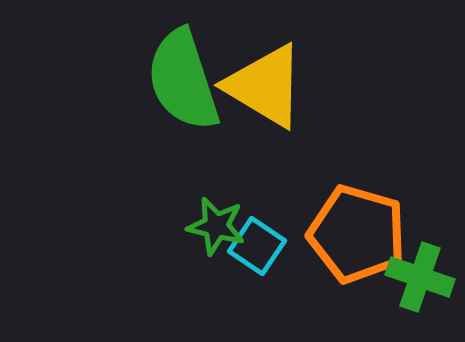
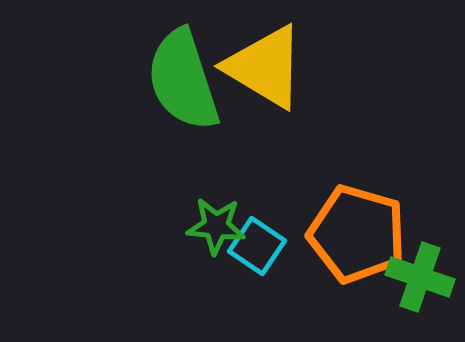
yellow triangle: moved 19 px up
green star: rotated 8 degrees counterclockwise
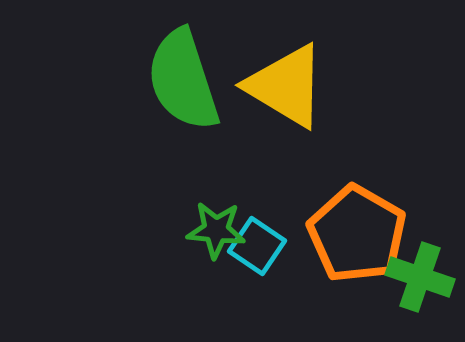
yellow triangle: moved 21 px right, 19 px down
green star: moved 4 px down
orange pentagon: rotated 14 degrees clockwise
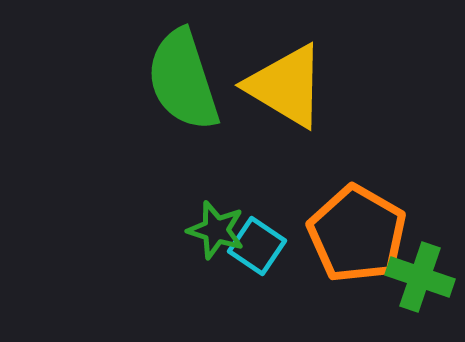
green star: rotated 12 degrees clockwise
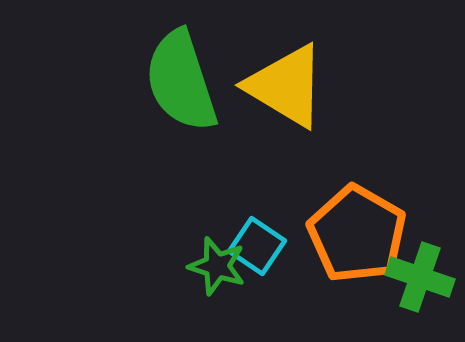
green semicircle: moved 2 px left, 1 px down
green star: moved 1 px right, 36 px down
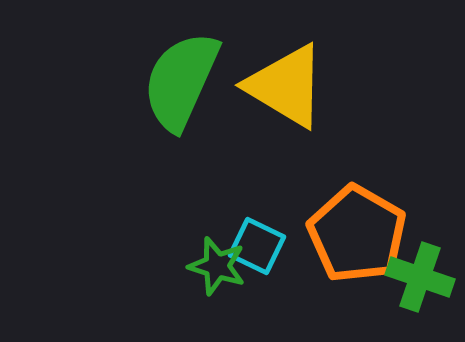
green semicircle: rotated 42 degrees clockwise
cyan square: rotated 8 degrees counterclockwise
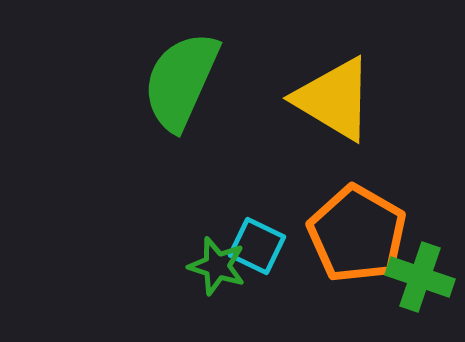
yellow triangle: moved 48 px right, 13 px down
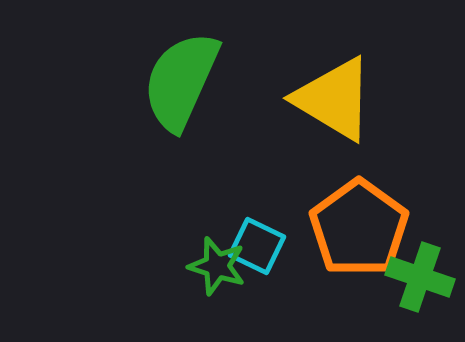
orange pentagon: moved 2 px right, 6 px up; rotated 6 degrees clockwise
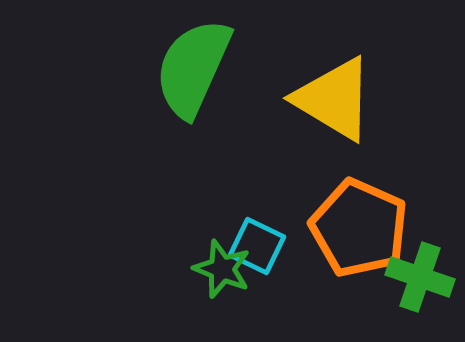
green semicircle: moved 12 px right, 13 px up
orange pentagon: rotated 12 degrees counterclockwise
green star: moved 5 px right, 3 px down; rotated 4 degrees clockwise
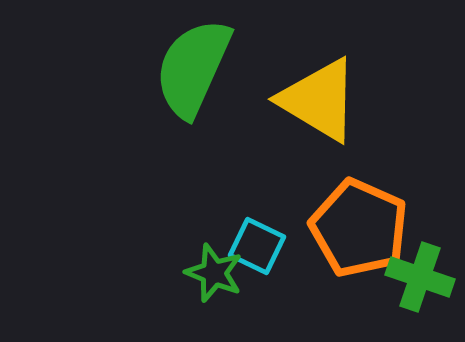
yellow triangle: moved 15 px left, 1 px down
green star: moved 8 px left, 4 px down
